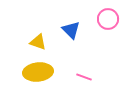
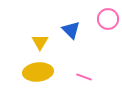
yellow triangle: moved 2 px right; rotated 42 degrees clockwise
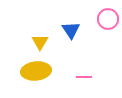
blue triangle: rotated 12 degrees clockwise
yellow ellipse: moved 2 px left, 1 px up
pink line: rotated 21 degrees counterclockwise
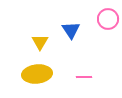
yellow ellipse: moved 1 px right, 3 px down
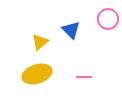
blue triangle: rotated 12 degrees counterclockwise
yellow triangle: rotated 18 degrees clockwise
yellow ellipse: rotated 12 degrees counterclockwise
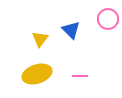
yellow triangle: moved 3 px up; rotated 12 degrees counterclockwise
pink line: moved 4 px left, 1 px up
